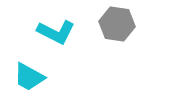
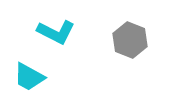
gray hexagon: moved 13 px right, 16 px down; rotated 12 degrees clockwise
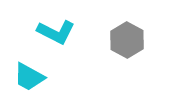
gray hexagon: moved 3 px left; rotated 8 degrees clockwise
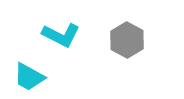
cyan L-shape: moved 5 px right, 3 px down
